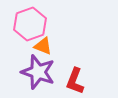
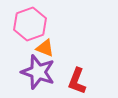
orange triangle: moved 2 px right, 2 px down
red L-shape: moved 2 px right
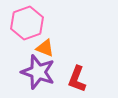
pink hexagon: moved 3 px left, 1 px up
red L-shape: moved 2 px up
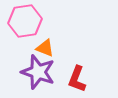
pink hexagon: moved 2 px left, 2 px up; rotated 12 degrees clockwise
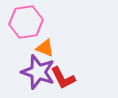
pink hexagon: moved 1 px right, 1 px down
red L-shape: moved 14 px left, 1 px up; rotated 48 degrees counterclockwise
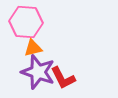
pink hexagon: rotated 12 degrees clockwise
orange triangle: moved 12 px left; rotated 36 degrees counterclockwise
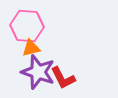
pink hexagon: moved 1 px right, 4 px down
orange triangle: moved 2 px left
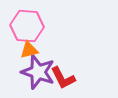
orange triangle: moved 2 px left, 2 px down
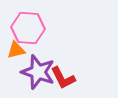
pink hexagon: moved 1 px right, 2 px down
orange triangle: moved 13 px left
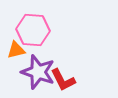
pink hexagon: moved 5 px right, 2 px down
red L-shape: moved 2 px down
